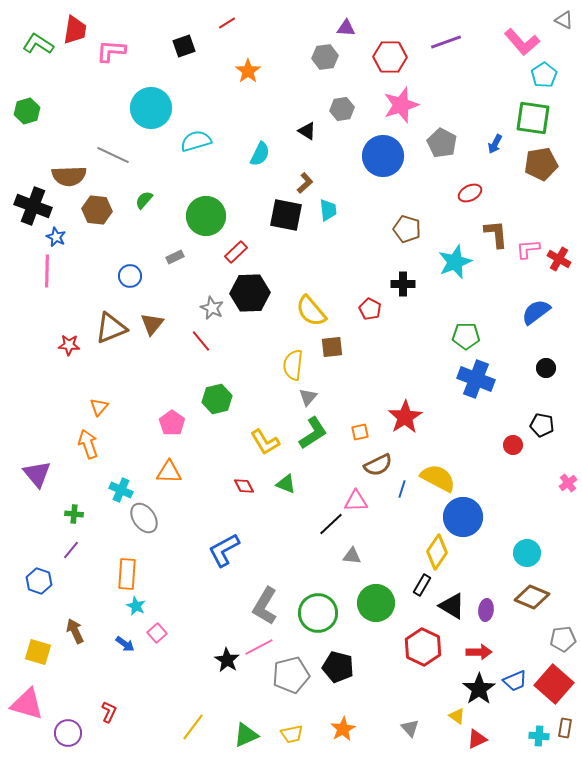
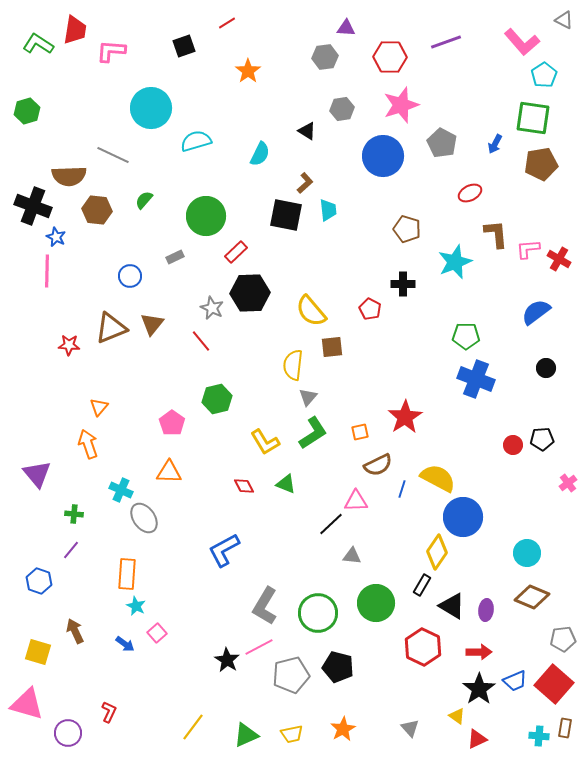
black pentagon at (542, 425): moved 14 px down; rotated 15 degrees counterclockwise
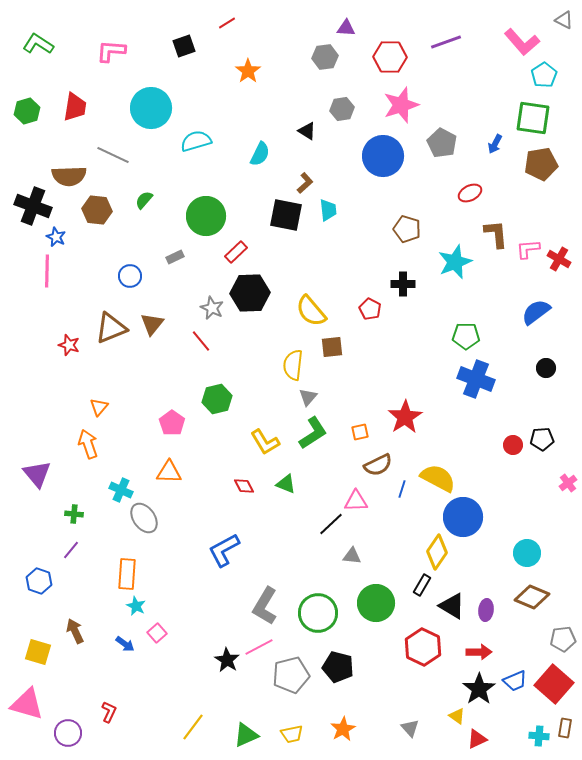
red trapezoid at (75, 30): moved 77 px down
red star at (69, 345): rotated 15 degrees clockwise
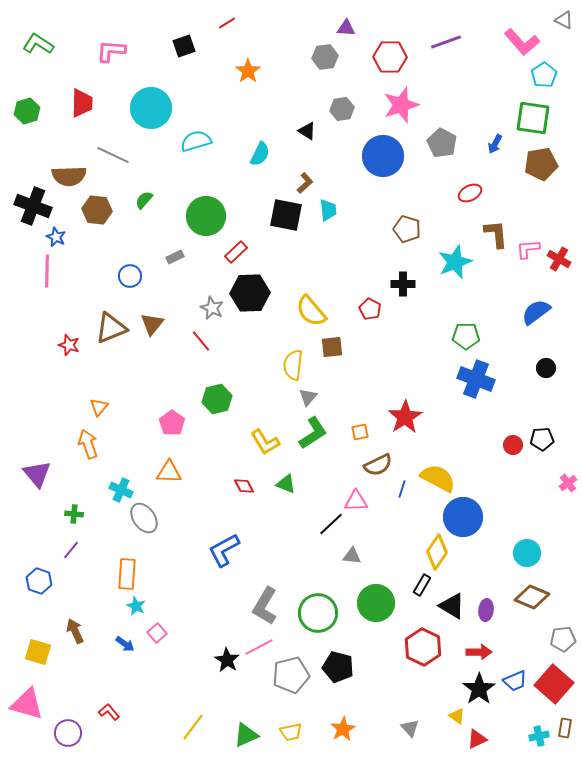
red trapezoid at (75, 107): moved 7 px right, 4 px up; rotated 8 degrees counterclockwise
red L-shape at (109, 712): rotated 65 degrees counterclockwise
yellow trapezoid at (292, 734): moved 1 px left, 2 px up
cyan cross at (539, 736): rotated 18 degrees counterclockwise
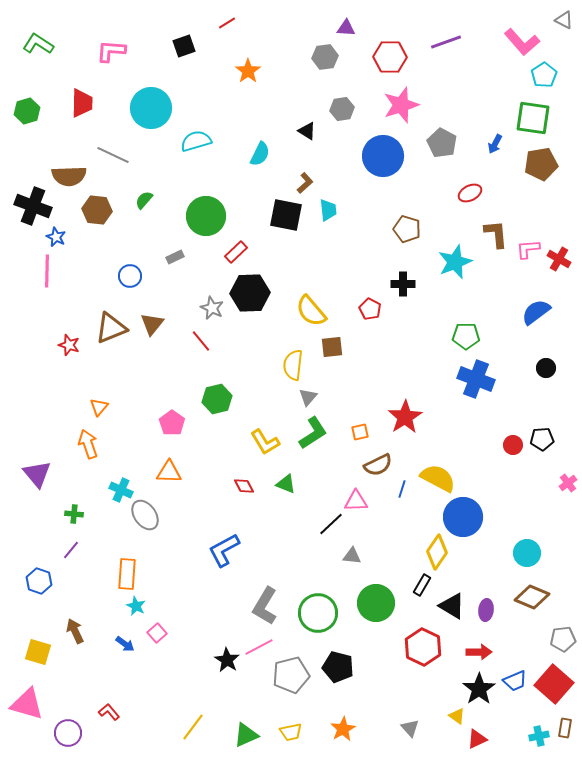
gray ellipse at (144, 518): moved 1 px right, 3 px up
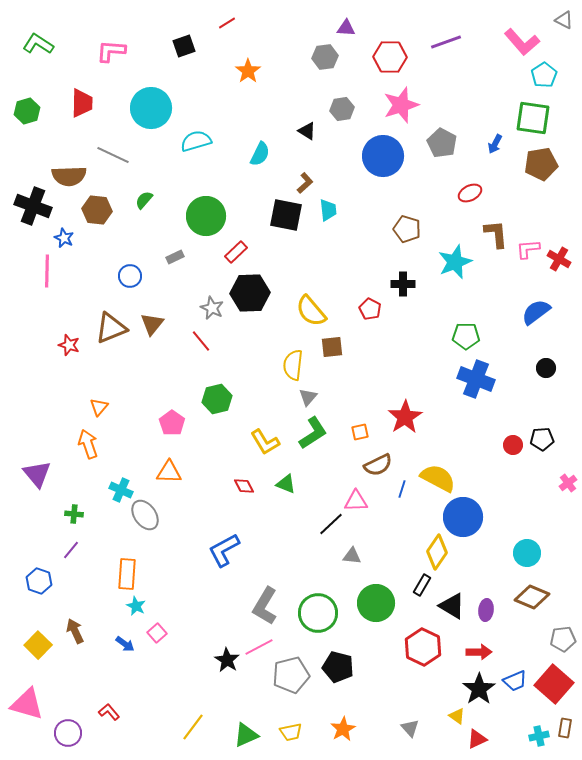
blue star at (56, 237): moved 8 px right, 1 px down
yellow square at (38, 652): moved 7 px up; rotated 28 degrees clockwise
